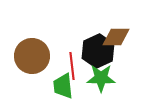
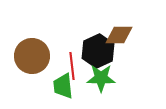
brown diamond: moved 3 px right, 2 px up
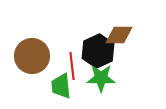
green trapezoid: moved 2 px left
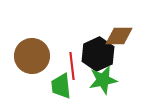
brown diamond: moved 1 px down
black hexagon: moved 3 px down
green star: moved 2 px right, 2 px down; rotated 12 degrees counterclockwise
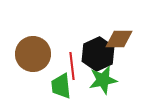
brown diamond: moved 3 px down
brown circle: moved 1 px right, 2 px up
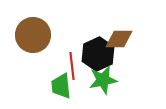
brown circle: moved 19 px up
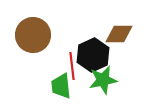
brown diamond: moved 5 px up
black hexagon: moved 5 px left, 1 px down
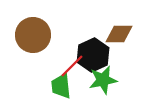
red line: rotated 52 degrees clockwise
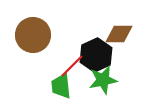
black hexagon: moved 3 px right
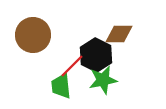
black hexagon: rotated 8 degrees counterclockwise
